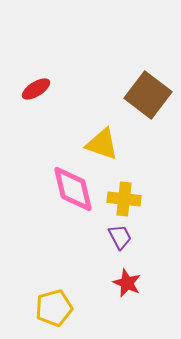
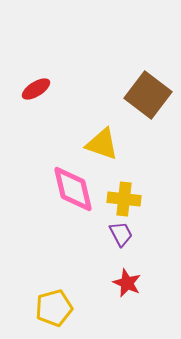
purple trapezoid: moved 1 px right, 3 px up
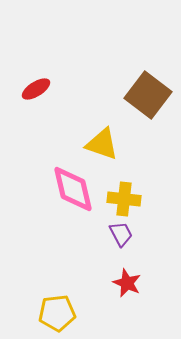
yellow pentagon: moved 3 px right, 5 px down; rotated 9 degrees clockwise
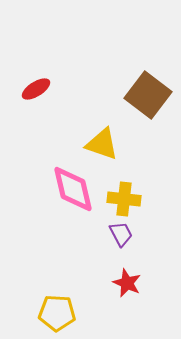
yellow pentagon: rotated 9 degrees clockwise
